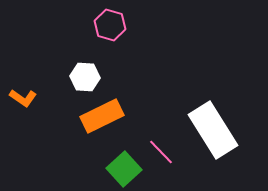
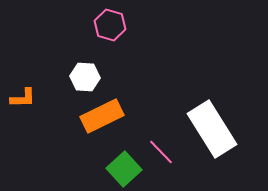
orange L-shape: rotated 36 degrees counterclockwise
white rectangle: moved 1 px left, 1 px up
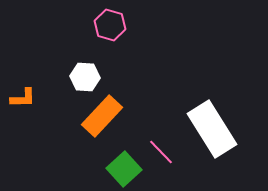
orange rectangle: rotated 21 degrees counterclockwise
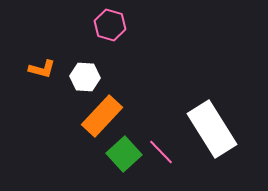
orange L-shape: moved 19 px right, 29 px up; rotated 16 degrees clockwise
green square: moved 15 px up
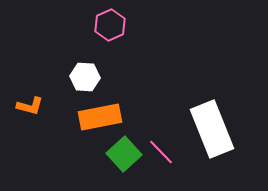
pink hexagon: rotated 20 degrees clockwise
orange L-shape: moved 12 px left, 37 px down
orange rectangle: moved 2 px left, 1 px down; rotated 36 degrees clockwise
white rectangle: rotated 10 degrees clockwise
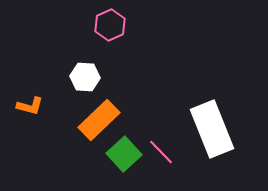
orange rectangle: moved 1 px left, 3 px down; rotated 33 degrees counterclockwise
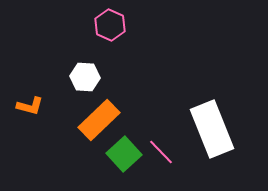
pink hexagon: rotated 12 degrees counterclockwise
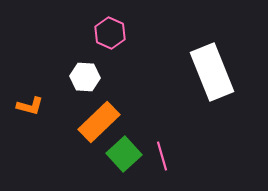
pink hexagon: moved 8 px down
orange rectangle: moved 2 px down
white rectangle: moved 57 px up
pink line: moved 1 px right, 4 px down; rotated 28 degrees clockwise
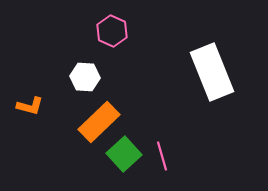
pink hexagon: moved 2 px right, 2 px up
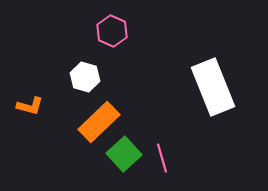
white rectangle: moved 1 px right, 15 px down
white hexagon: rotated 12 degrees clockwise
pink line: moved 2 px down
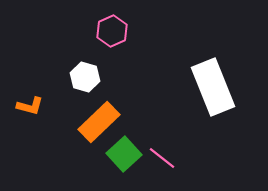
pink hexagon: rotated 12 degrees clockwise
pink line: rotated 36 degrees counterclockwise
